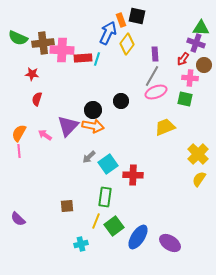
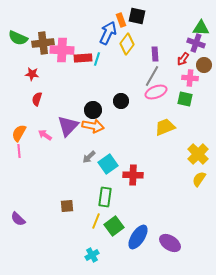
cyan cross at (81, 244): moved 11 px right, 11 px down; rotated 16 degrees counterclockwise
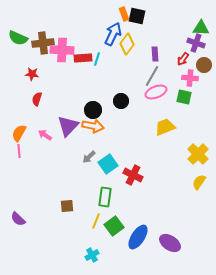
orange rectangle at (121, 20): moved 3 px right, 6 px up
blue arrow at (108, 33): moved 5 px right, 1 px down
green square at (185, 99): moved 1 px left, 2 px up
red cross at (133, 175): rotated 24 degrees clockwise
yellow semicircle at (199, 179): moved 3 px down
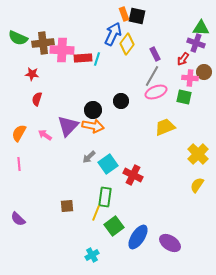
purple rectangle at (155, 54): rotated 24 degrees counterclockwise
brown circle at (204, 65): moved 7 px down
pink line at (19, 151): moved 13 px down
yellow semicircle at (199, 182): moved 2 px left, 3 px down
yellow line at (96, 221): moved 8 px up
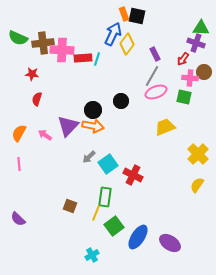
brown square at (67, 206): moved 3 px right; rotated 24 degrees clockwise
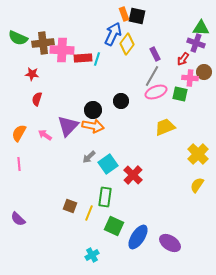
green square at (184, 97): moved 4 px left, 3 px up
red cross at (133, 175): rotated 18 degrees clockwise
yellow line at (96, 213): moved 7 px left
green square at (114, 226): rotated 30 degrees counterclockwise
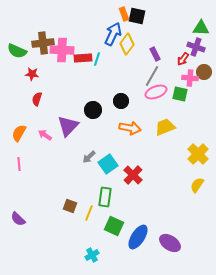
green semicircle at (18, 38): moved 1 px left, 13 px down
purple cross at (196, 43): moved 4 px down
orange arrow at (93, 126): moved 37 px right, 2 px down
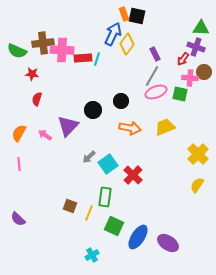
purple ellipse at (170, 243): moved 2 px left
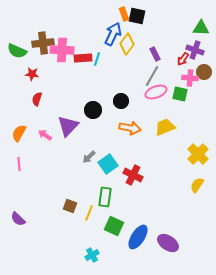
purple cross at (196, 47): moved 1 px left, 3 px down
red cross at (133, 175): rotated 18 degrees counterclockwise
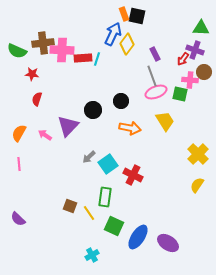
gray line at (152, 76): rotated 50 degrees counterclockwise
pink cross at (190, 78): moved 2 px down
yellow trapezoid at (165, 127): moved 6 px up; rotated 80 degrees clockwise
yellow line at (89, 213): rotated 56 degrees counterclockwise
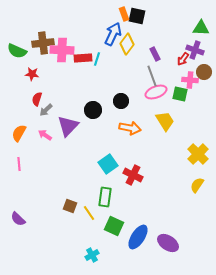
gray arrow at (89, 157): moved 43 px left, 47 px up
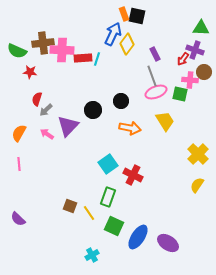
red star at (32, 74): moved 2 px left, 2 px up
pink arrow at (45, 135): moved 2 px right, 1 px up
green rectangle at (105, 197): moved 3 px right; rotated 12 degrees clockwise
